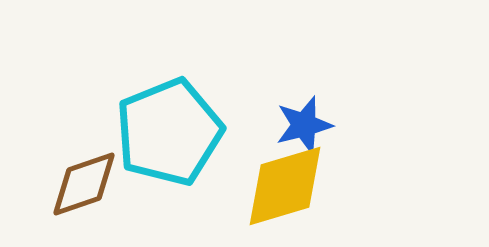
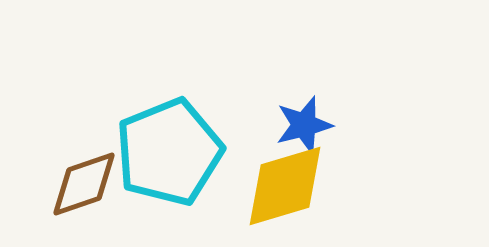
cyan pentagon: moved 20 px down
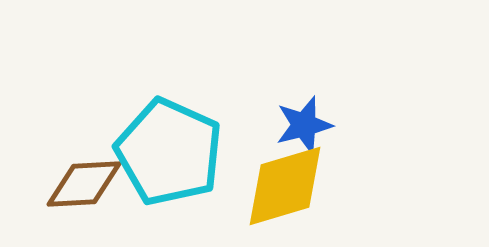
cyan pentagon: rotated 26 degrees counterclockwise
brown diamond: rotated 16 degrees clockwise
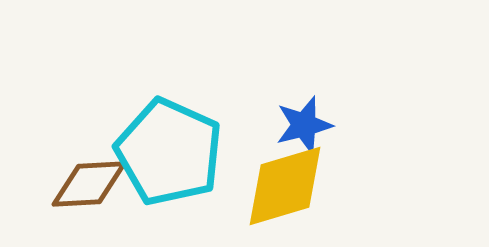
brown diamond: moved 5 px right
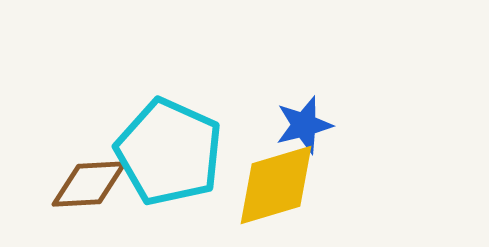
yellow diamond: moved 9 px left, 1 px up
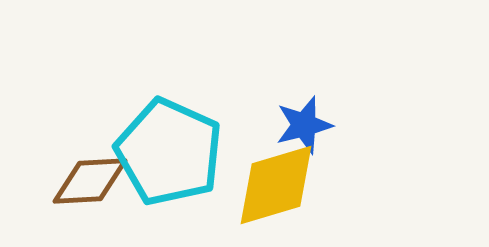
brown diamond: moved 1 px right, 3 px up
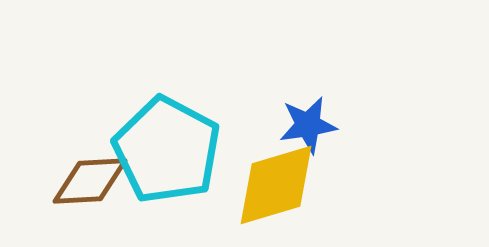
blue star: moved 4 px right; rotated 6 degrees clockwise
cyan pentagon: moved 2 px left, 2 px up; rotated 4 degrees clockwise
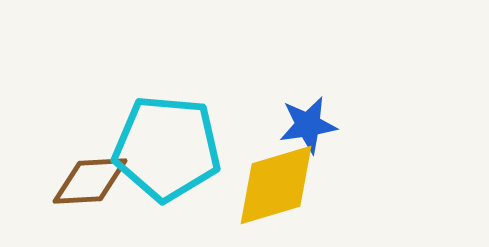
cyan pentagon: moved 2 px up; rotated 23 degrees counterclockwise
